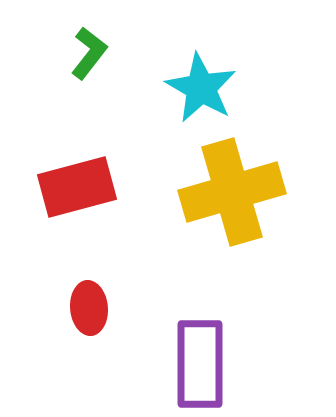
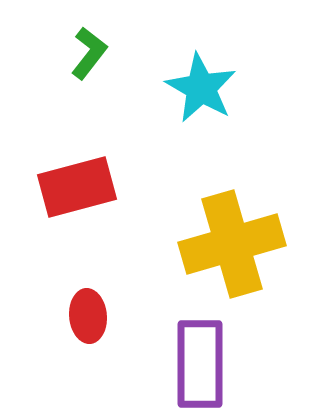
yellow cross: moved 52 px down
red ellipse: moved 1 px left, 8 px down
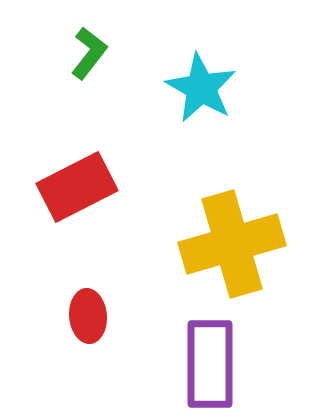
red rectangle: rotated 12 degrees counterclockwise
purple rectangle: moved 10 px right
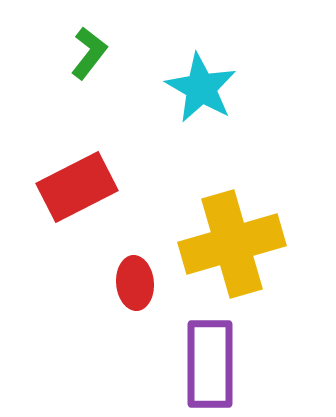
red ellipse: moved 47 px right, 33 px up
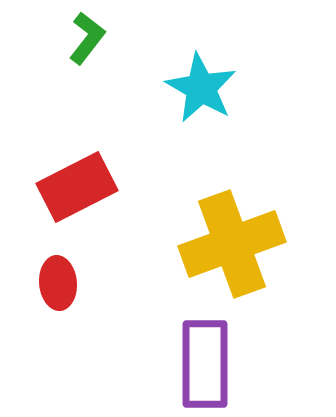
green L-shape: moved 2 px left, 15 px up
yellow cross: rotated 4 degrees counterclockwise
red ellipse: moved 77 px left
purple rectangle: moved 5 px left
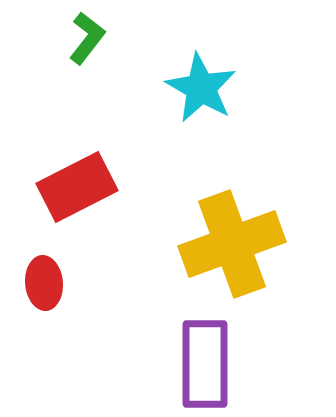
red ellipse: moved 14 px left
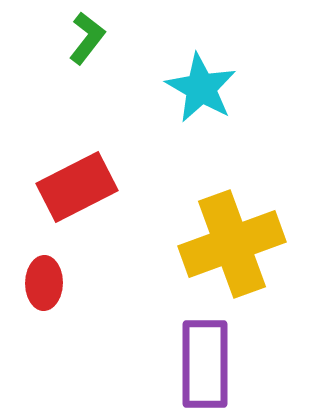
red ellipse: rotated 6 degrees clockwise
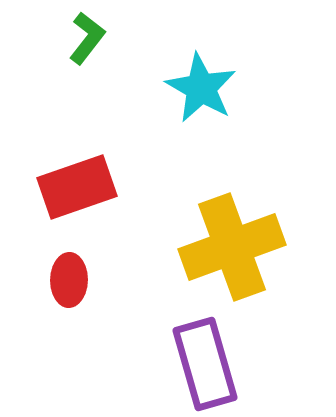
red rectangle: rotated 8 degrees clockwise
yellow cross: moved 3 px down
red ellipse: moved 25 px right, 3 px up
purple rectangle: rotated 16 degrees counterclockwise
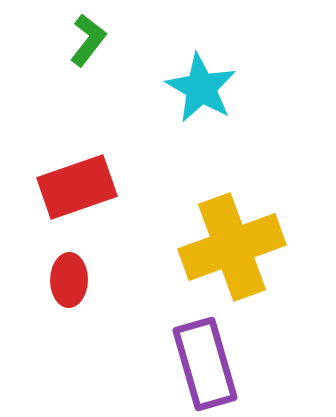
green L-shape: moved 1 px right, 2 px down
